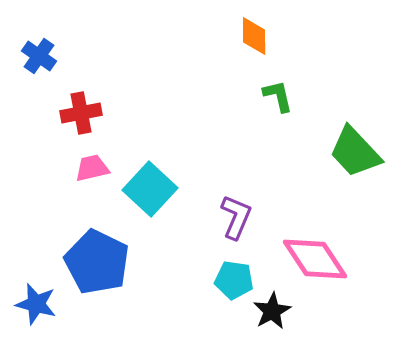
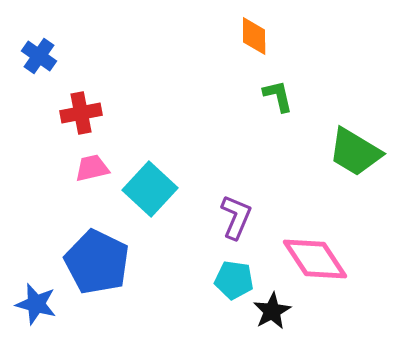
green trapezoid: rotated 16 degrees counterclockwise
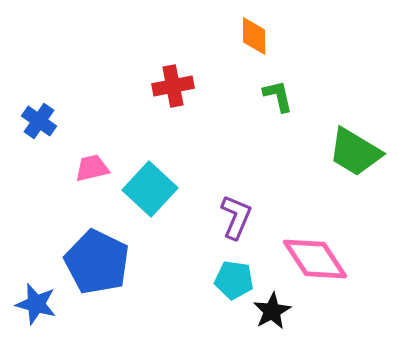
blue cross: moved 65 px down
red cross: moved 92 px right, 27 px up
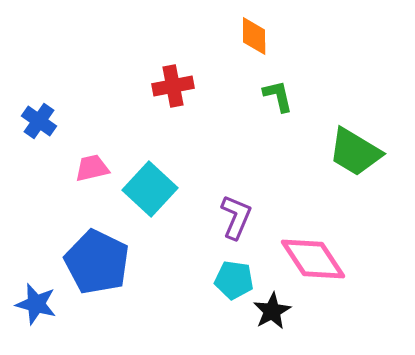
pink diamond: moved 2 px left
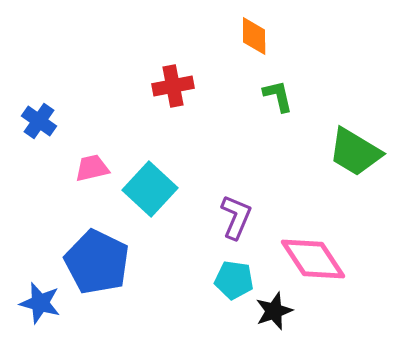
blue star: moved 4 px right, 1 px up
black star: moved 2 px right; rotated 9 degrees clockwise
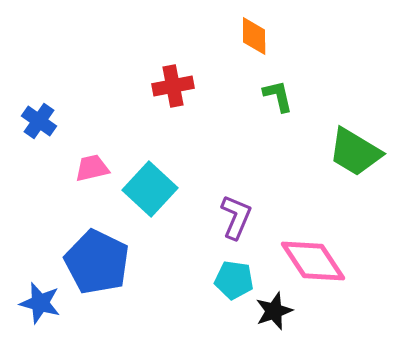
pink diamond: moved 2 px down
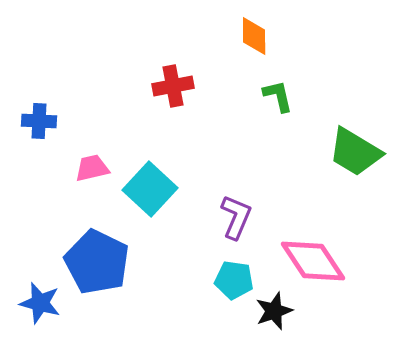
blue cross: rotated 32 degrees counterclockwise
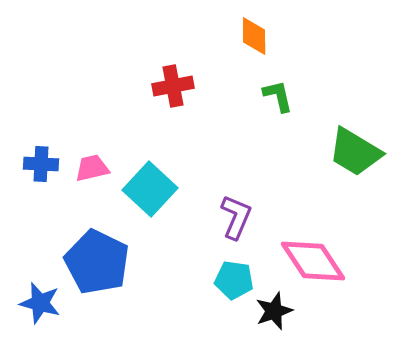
blue cross: moved 2 px right, 43 px down
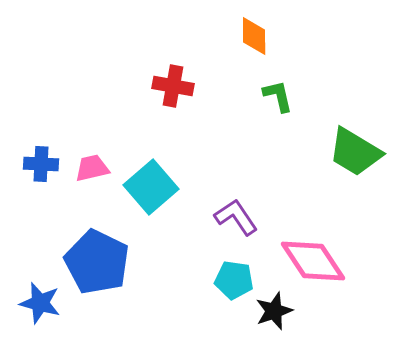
red cross: rotated 21 degrees clockwise
cyan square: moved 1 px right, 2 px up; rotated 6 degrees clockwise
purple L-shape: rotated 57 degrees counterclockwise
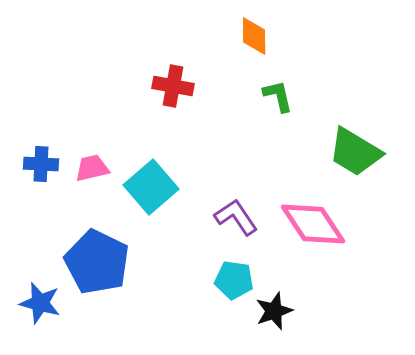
pink diamond: moved 37 px up
